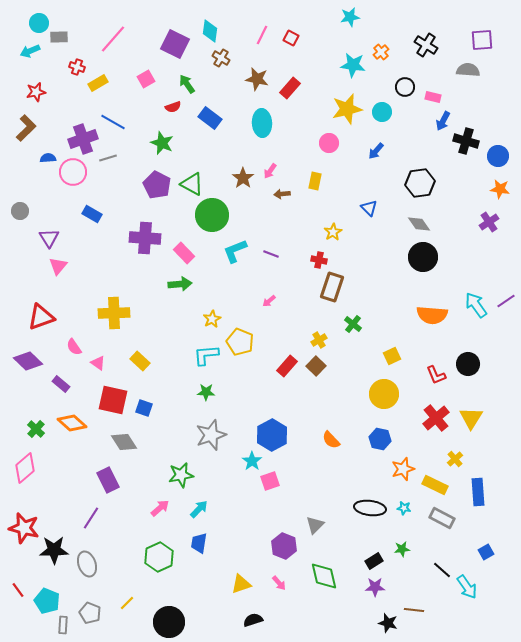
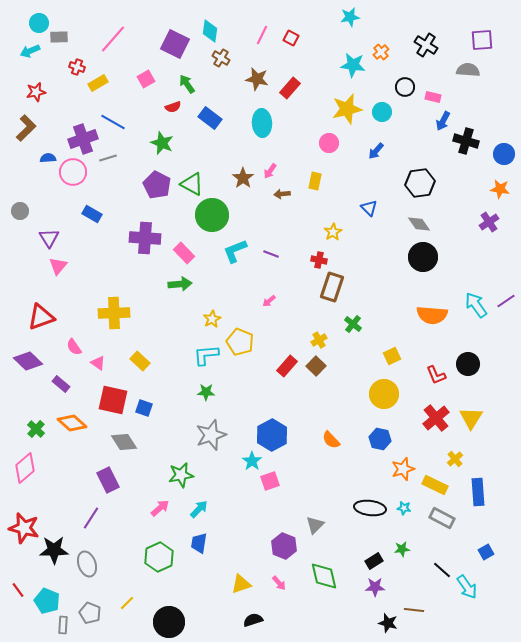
blue circle at (498, 156): moved 6 px right, 2 px up
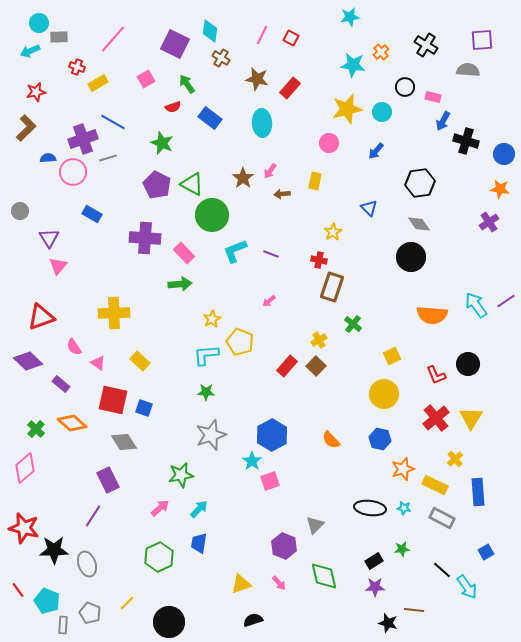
black circle at (423, 257): moved 12 px left
purple line at (91, 518): moved 2 px right, 2 px up
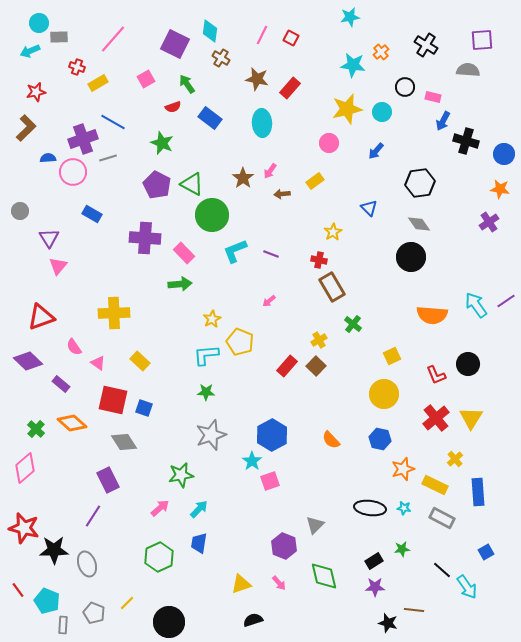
yellow rectangle at (315, 181): rotated 42 degrees clockwise
brown rectangle at (332, 287): rotated 48 degrees counterclockwise
gray pentagon at (90, 613): moved 4 px right
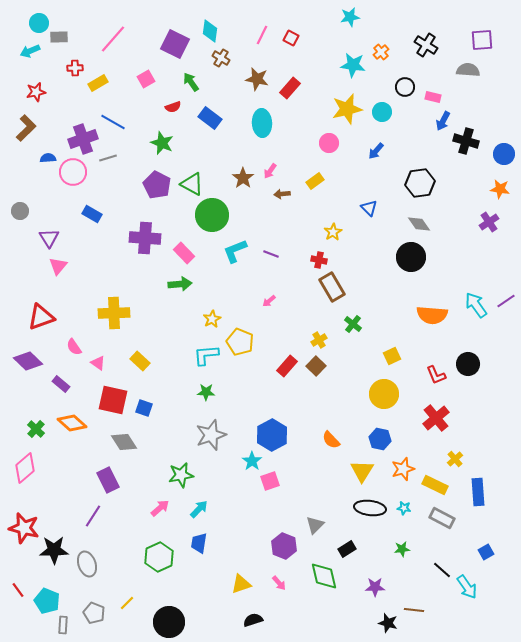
red cross at (77, 67): moved 2 px left, 1 px down; rotated 21 degrees counterclockwise
green arrow at (187, 84): moved 4 px right, 2 px up
yellow triangle at (471, 418): moved 109 px left, 53 px down
black rectangle at (374, 561): moved 27 px left, 12 px up
